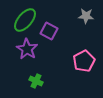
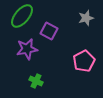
gray star: moved 2 px down; rotated 21 degrees counterclockwise
green ellipse: moved 3 px left, 4 px up
purple star: rotated 30 degrees clockwise
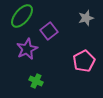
purple square: rotated 24 degrees clockwise
purple star: rotated 15 degrees counterclockwise
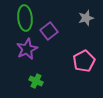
green ellipse: moved 3 px right, 2 px down; rotated 45 degrees counterclockwise
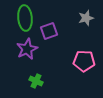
purple square: rotated 18 degrees clockwise
pink pentagon: rotated 30 degrees clockwise
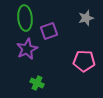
green cross: moved 1 px right, 2 px down
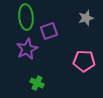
green ellipse: moved 1 px right, 1 px up
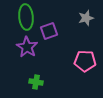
purple star: moved 2 px up; rotated 15 degrees counterclockwise
pink pentagon: moved 1 px right
green cross: moved 1 px left, 1 px up; rotated 16 degrees counterclockwise
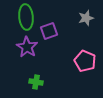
pink pentagon: rotated 20 degrees clockwise
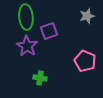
gray star: moved 1 px right, 2 px up
purple star: moved 1 px up
green cross: moved 4 px right, 4 px up
